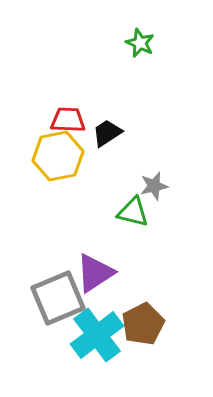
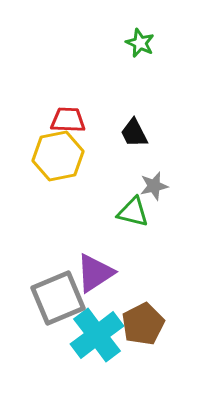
black trapezoid: moved 27 px right; rotated 84 degrees counterclockwise
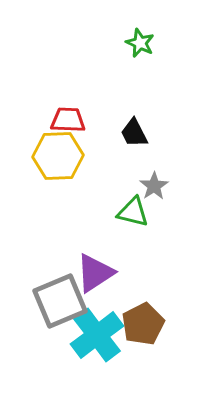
yellow hexagon: rotated 9 degrees clockwise
gray star: rotated 20 degrees counterclockwise
gray square: moved 2 px right, 3 px down
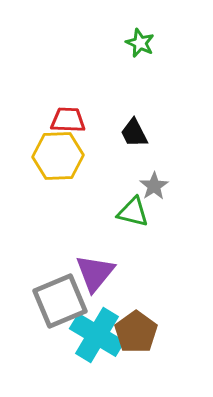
purple triangle: rotated 18 degrees counterclockwise
brown pentagon: moved 7 px left, 8 px down; rotated 9 degrees counterclockwise
cyan cross: rotated 22 degrees counterclockwise
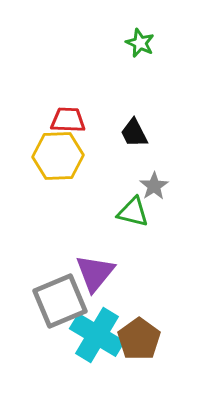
brown pentagon: moved 3 px right, 7 px down
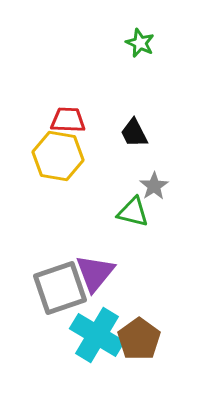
yellow hexagon: rotated 12 degrees clockwise
gray square: moved 13 px up; rotated 4 degrees clockwise
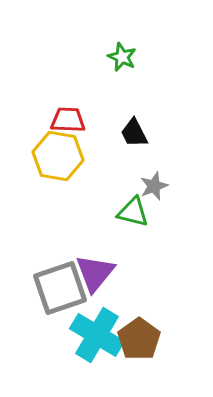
green star: moved 18 px left, 14 px down
gray star: rotated 12 degrees clockwise
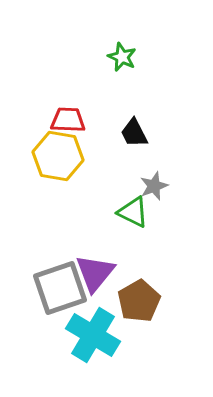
green triangle: rotated 12 degrees clockwise
cyan cross: moved 4 px left
brown pentagon: moved 38 px up; rotated 6 degrees clockwise
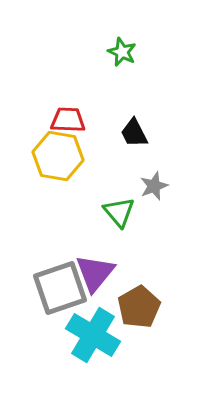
green star: moved 5 px up
green triangle: moved 14 px left; rotated 24 degrees clockwise
brown pentagon: moved 6 px down
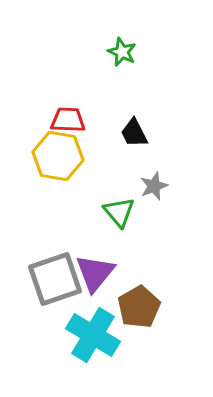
gray square: moved 5 px left, 9 px up
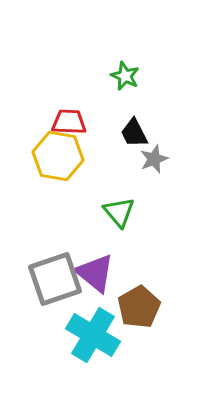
green star: moved 3 px right, 24 px down
red trapezoid: moved 1 px right, 2 px down
gray star: moved 27 px up
purple triangle: rotated 30 degrees counterclockwise
